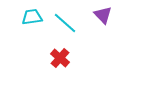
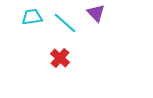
purple triangle: moved 7 px left, 2 px up
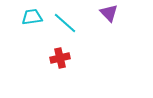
purple triangle: moved 13 px right
red cross: rotated 36 degrees clockwise
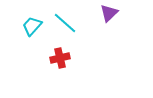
purple triangle: rotated 30 degrees clockwise
cyan trapezoid: moved 9 px down; rotated 40 degrees counterclockwise
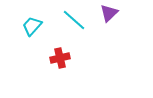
cyan line: moved 9 px right, 3 px up
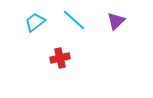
purple triangle: moved 7 px right, 8 px down
cyan trapezoid: moved 3 px right, 4 px up; rotated 10 degrees clockwise
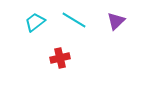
cyan line: rotated 10 degrees counterclockwise
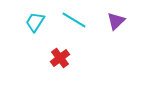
cyan trapezoid: rotated 20 degrees counterclockwise
red cross: rotated 24 degrees counterclockwise
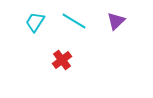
cyan line: moved 1 px down
red cross: moved 2 px right, 2 px down
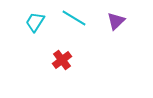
cyan line: moved 3 px up
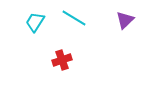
purple triangle: moved 9 px right, 1 px up
red cross: rotated 18 degrees clockwise
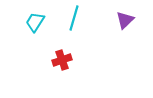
cyan line: rotated 75 degrees clockwise
